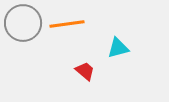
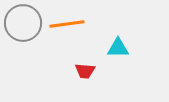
cyan triangle: rotated 15 degrees clockwise
red trapezoid: rotated 145 degrees clockwise
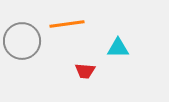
gray circle: moved 1 px left, 18 px down
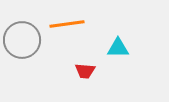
gray circle: moved 1 px up
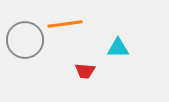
orange line: moved 2 px left
gray circle: moved 3 px right
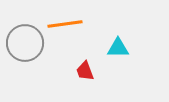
gray circle: moved 3 px down
red trapezoid: rotated 65 degrees clockwise
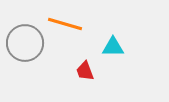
orange line: rotated 24 degrees clockwise
cyan triangle: moved 5 px left, 1 px up
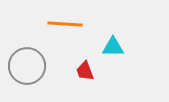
orange line: rotated 12 degrees counterclockwise
gray circle: moved 2 px right, 23 px down
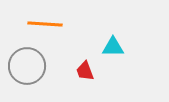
orange line: moved 20 px left
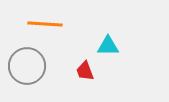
cyan triangle: moved 5 px left, 1 px up
